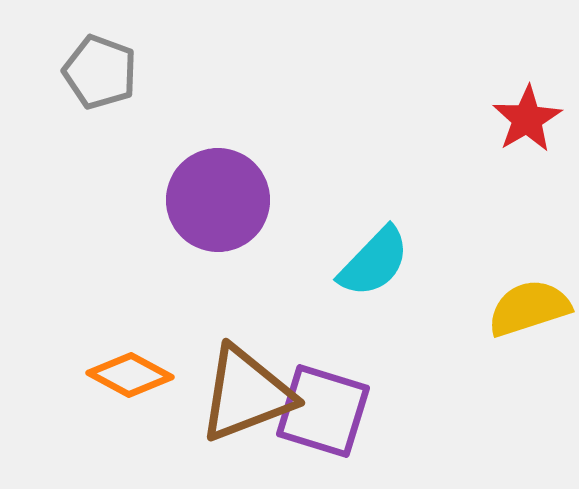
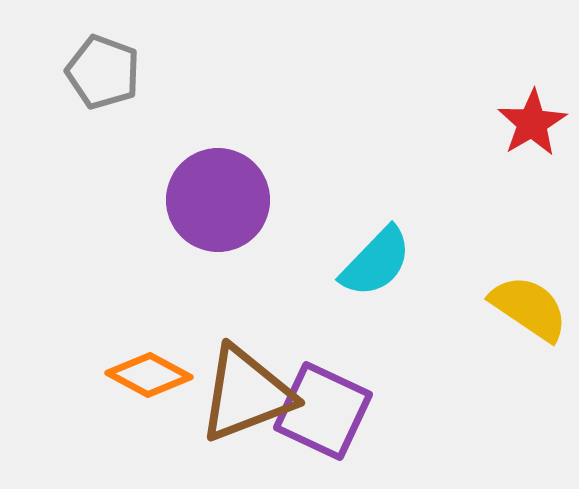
gray pentagon: moved 3 px right
red star: moved 5 px right, 4 px down
cyan semicircle: moved 2 px right
yellow semicircle: rotated 52 degrees clockwise
orange diamond: moved 19 px right
purple square: rotated 8 degrees clockwise
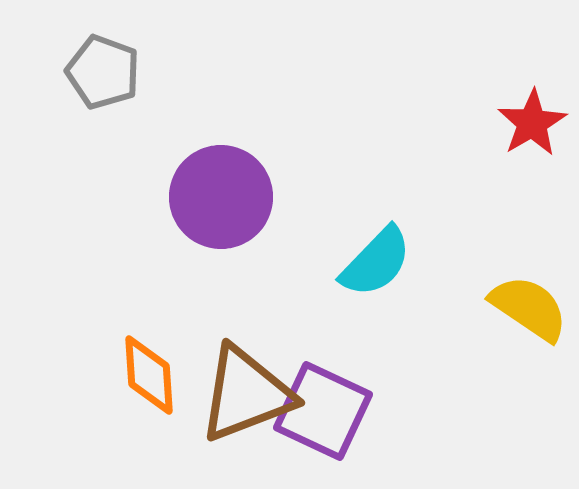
purple circle: moved 3 px right, 3 px up
orange diamond: rotated 58 degrees clockwise
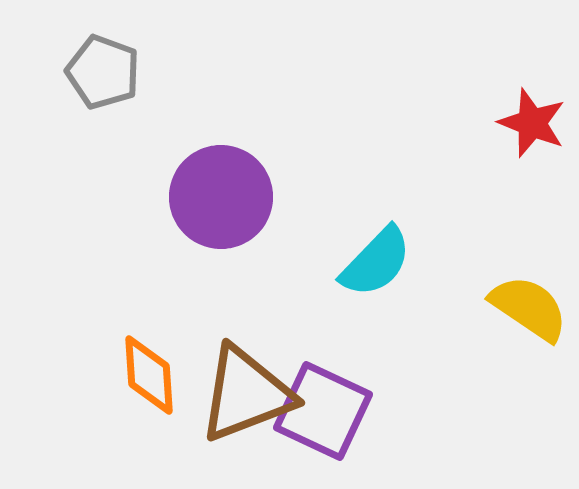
red star: rotated 20 degrees counterclockwise
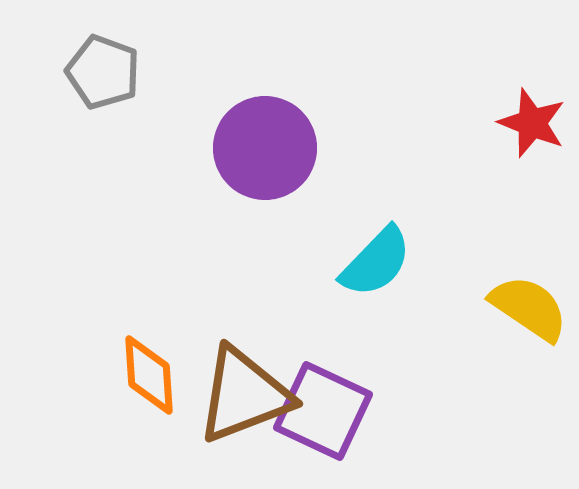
purple circle: moved 44 px right, 49 px up
brown triangle: moved 2 px left, 1 px down
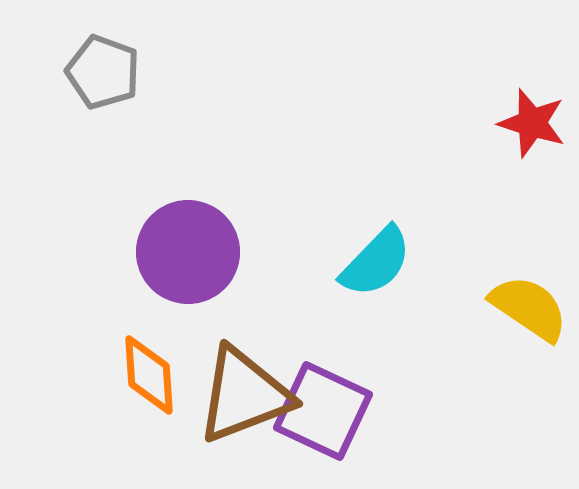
red star: rotated 4 degrees counterclockwise
purple circle: moved 77 px left, 104 px down
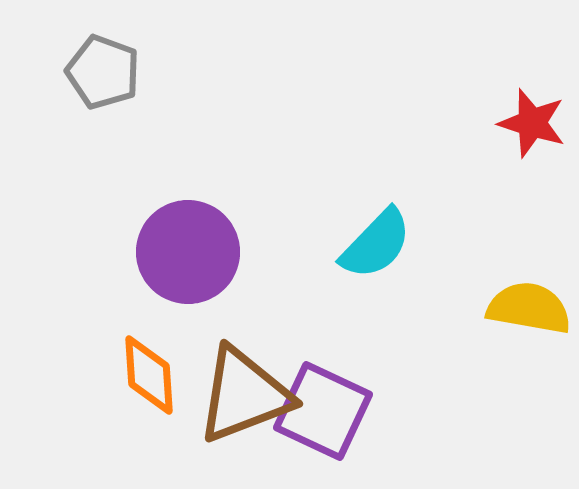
cyan semicircle: moved 18 px up
yellow semicircle: rotated 24 degrees counterclockwise
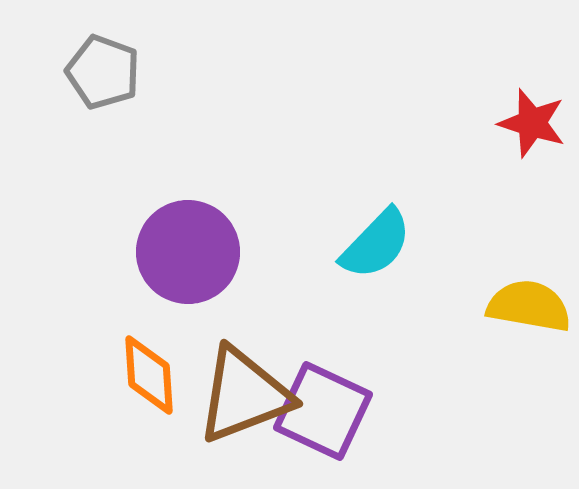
yellow semicircle: moved 2 px up
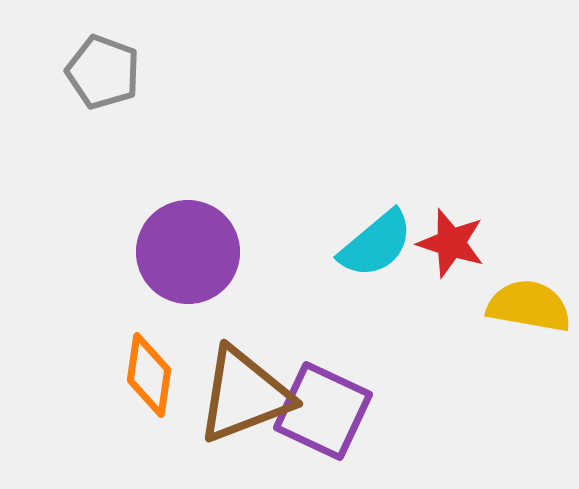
red star: moved 81 px left, 120 px down
cyan semicircle: rotated 6 degrees clockwise
orange diamond: rotated 12 degrees clockwise
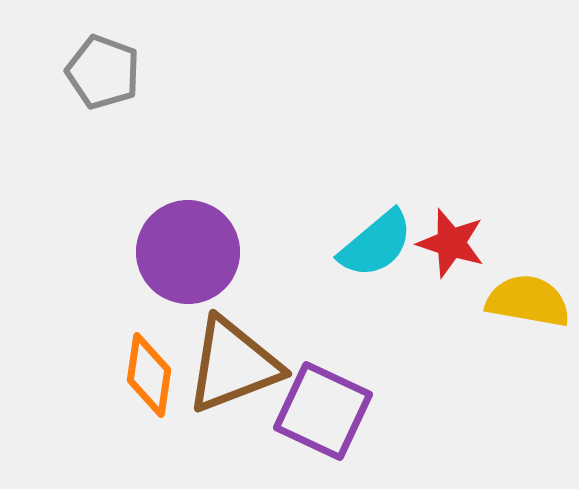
yellow semicircle: moved 1 px left, 5 px up
brown triangle: moved 11 px left, 30 px up
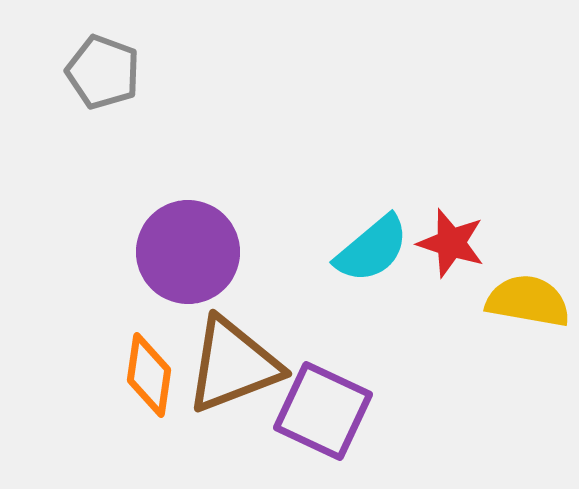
cyan semicircle: moved 4 px left, 5 px down
